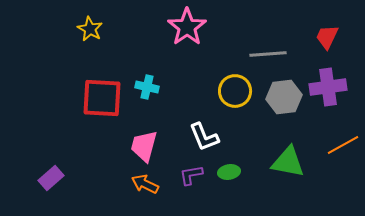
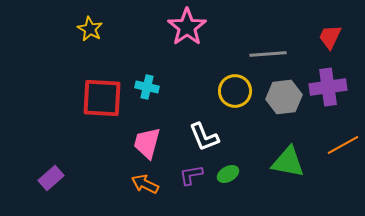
red trapezoid: moved 3 px right
pink trapezoid: moved 3 px right, 3 px up
green ellipse: moved 1 px left, 2 px down; rotated 20 degrees counterclockwise
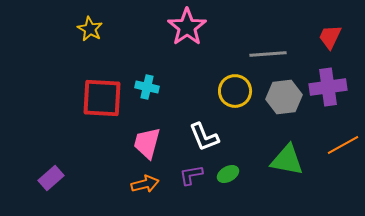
green triangle: moved 1 px left, 2 px up
orange arrow: rotated 140 degrees clockwise
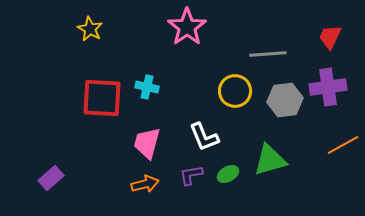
gray hexagon: moved 1 px right, 3 px down
green triangle: moved 17 px left; rotated 27 degrees counterclockwise
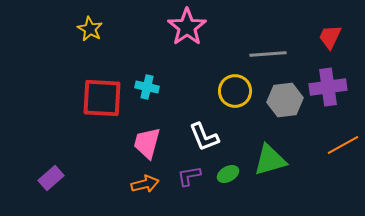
purple L-shape: moved 2 px left, 1 px down
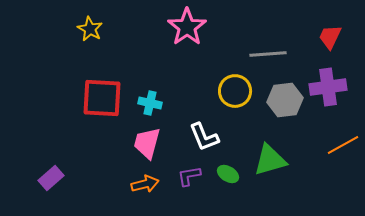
cyan cross: moved 3 px right, 16 px down
green ellipse: rotated 60 degrees clockwise
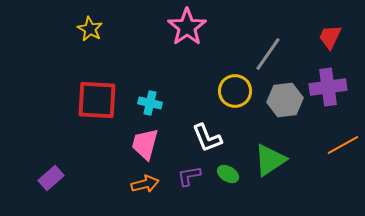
gray line: rotated 51 degrees counterclockwise
red square: moved 5 px left, 2 px down
white L-shape: moved 3 px right, 1 px down
pink trapezoid: moved 2 px left, 1 px down
green triangle: rotated 18 degrees counterclockwise
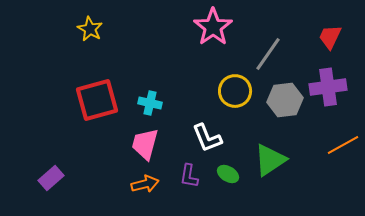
pink star: moved 26 px right
red square: rotated 18 degrees counterclockwise
purple L-shape: rotated 70 degrees counterclockwise
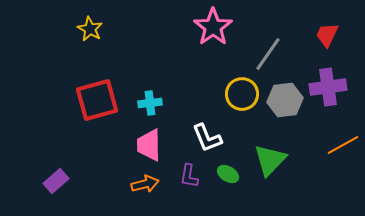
red trapezoid: moved 3 px left, 2 px up
yellow circle: moved 7 px right, 3 px down
cyan cross: rotated 20 degrees counterclockwise
pink trapezoid: moved 4 px right, 1 px down; rotated 16 degrees counterclockwise
green triangle: rotated 12 degrees counterclockwise
purple rectangle: moved 5 px right, 3 px down
